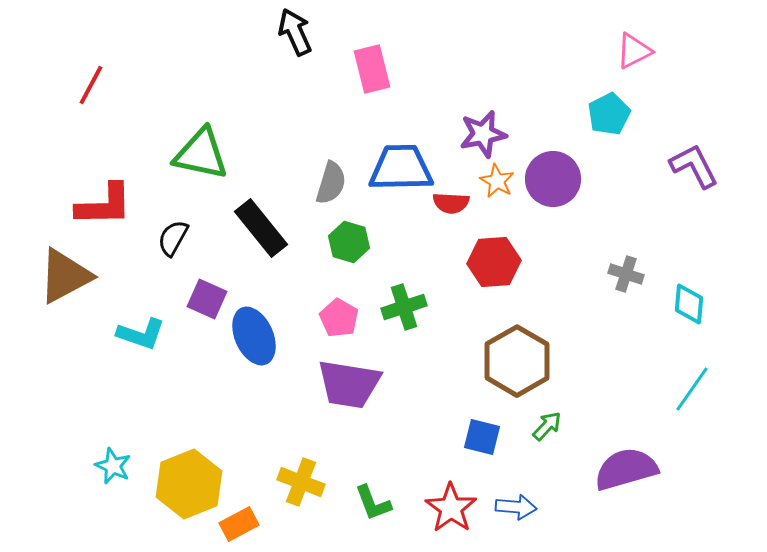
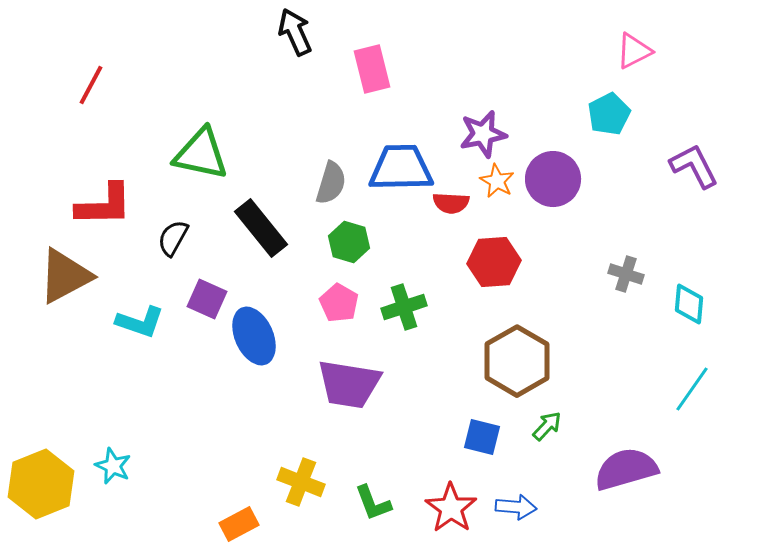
pink pentagon: moved 15 px up
cyan L-shape: moved 1 px left, 12 px up
yellow hexagon: moved 148 px left
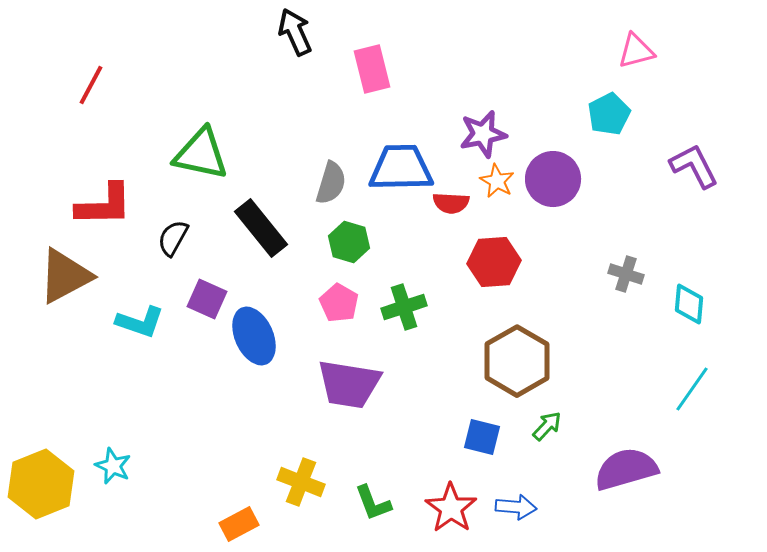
pink triangle: moved 2 px right; rotated 12 degrees clockwise
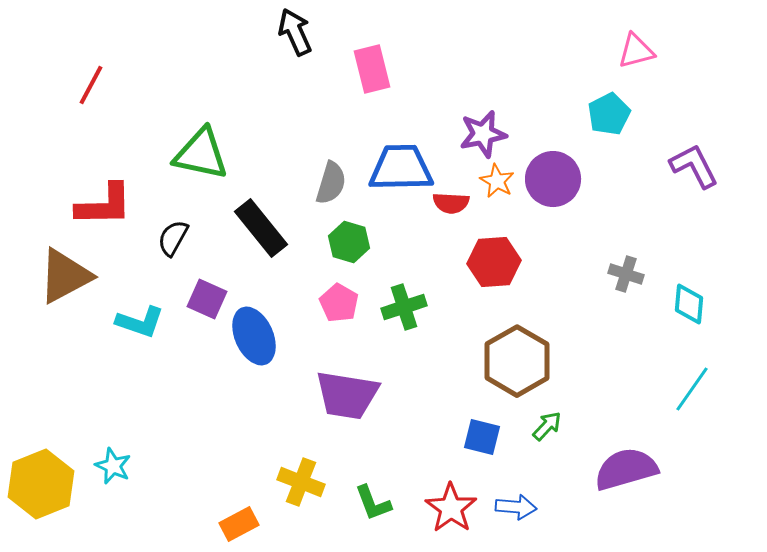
purple trapezoid: moved 2 px left, 11 px down
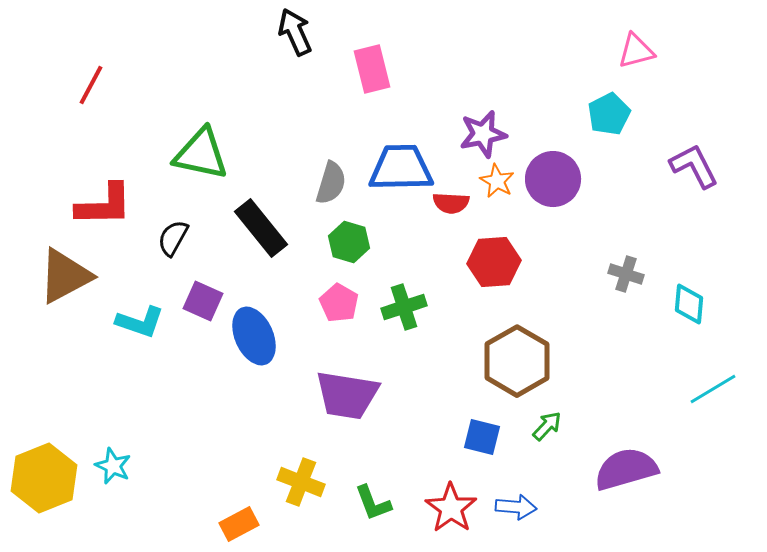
purple square: moved 4 px left, 2 px down
cyan line: moved 21 px right; rotated 24 degrees clockwise
yellow hexagon: moved 3 px right, 6 px up
